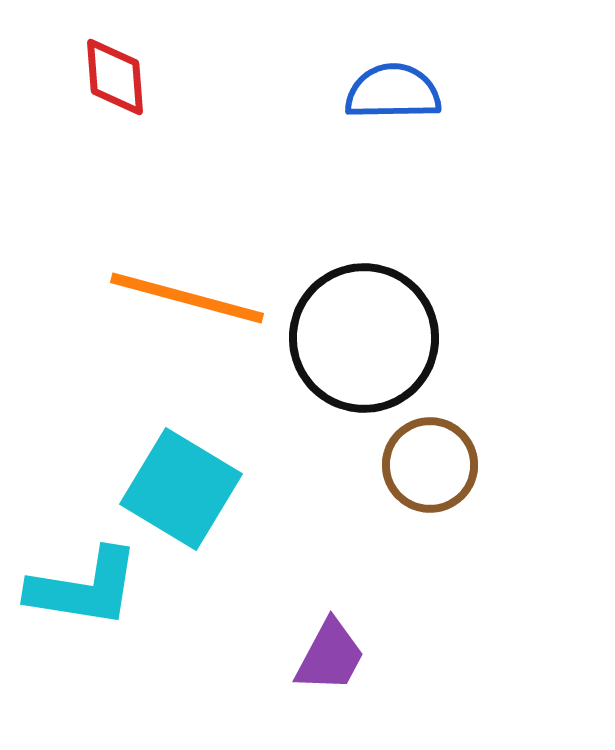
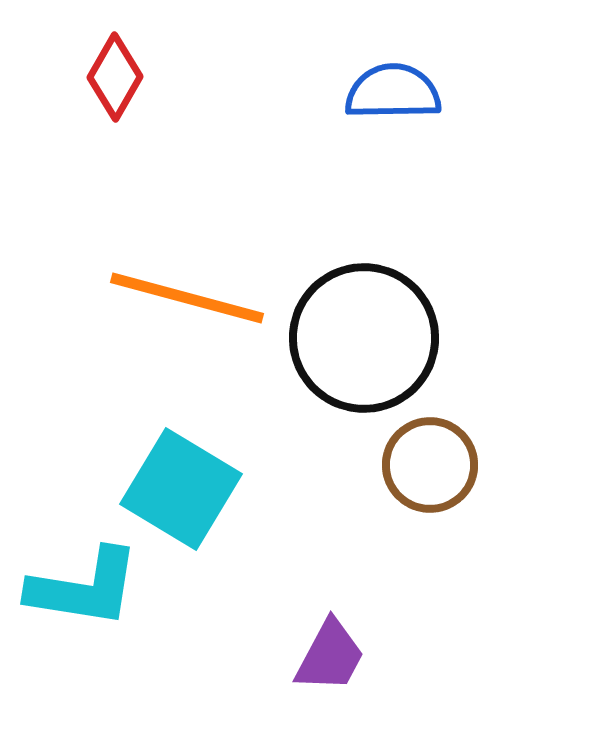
red diamond: rotated 34 degrees clockwise
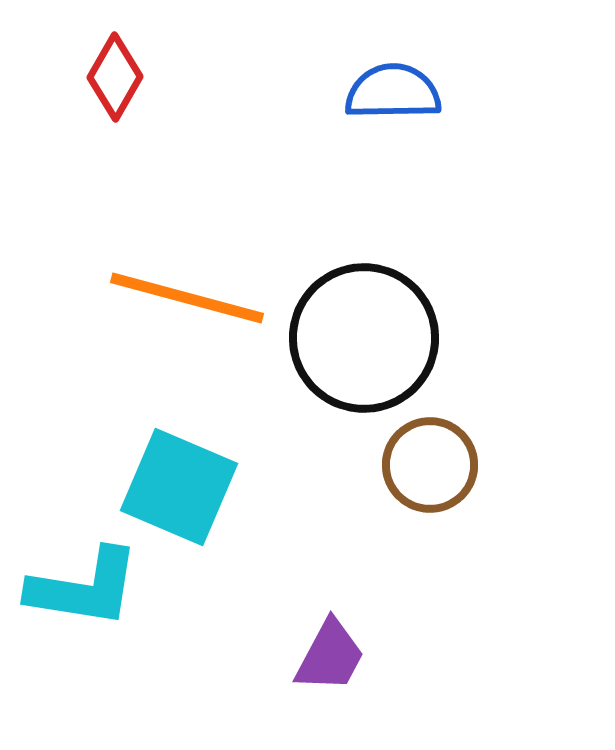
cyan square: moved 2 px left, 2 px up; rotated 8 degrees counterclockwise
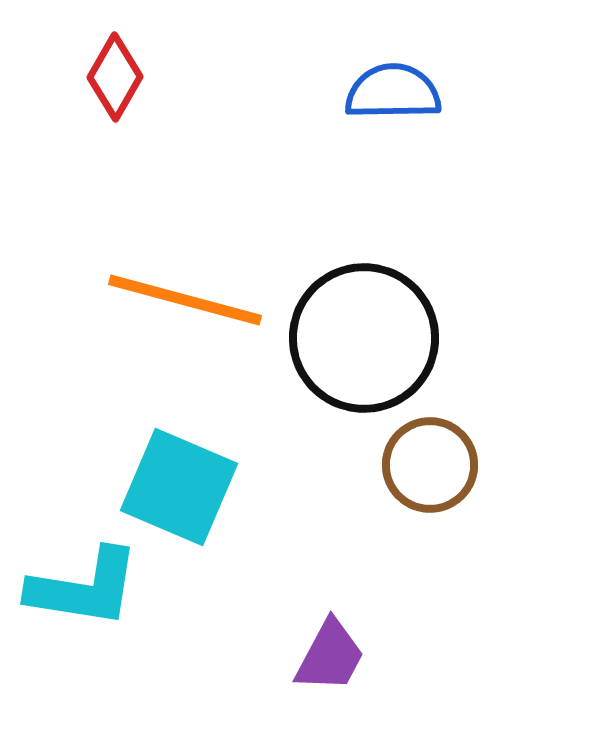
orange line: moved 2 px left, 2 px down
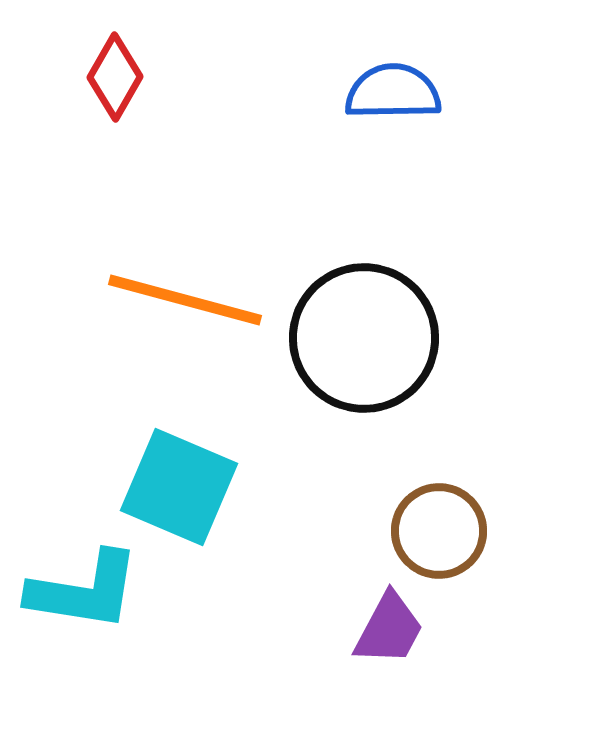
brown circle: moved 9 px right, 66 px down
cyan L-shape: moved 3 px down
purple trapezoid: moved 59 px right, 27 px up
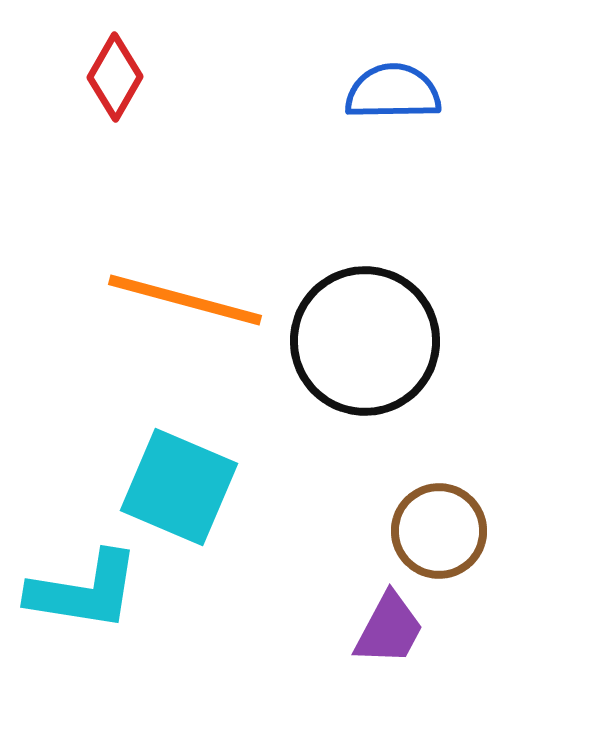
black circle: moved 1 px right, 3 px down
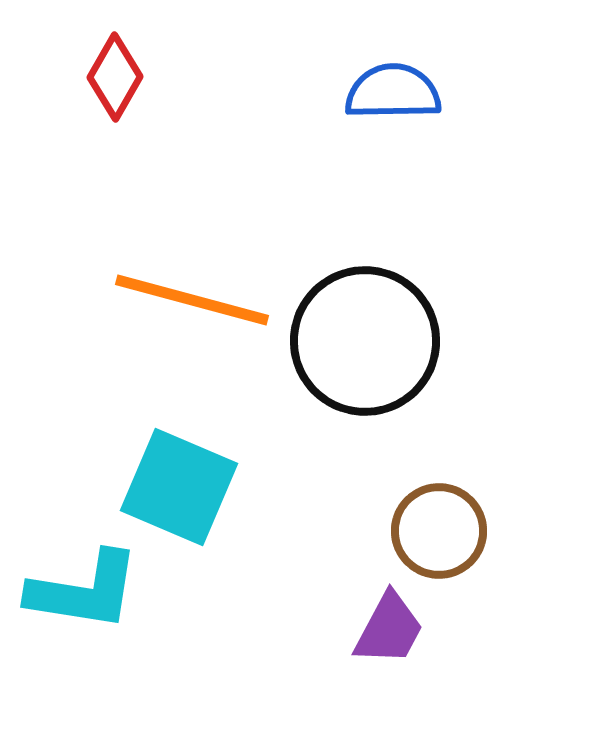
orange line: moved 7 px right
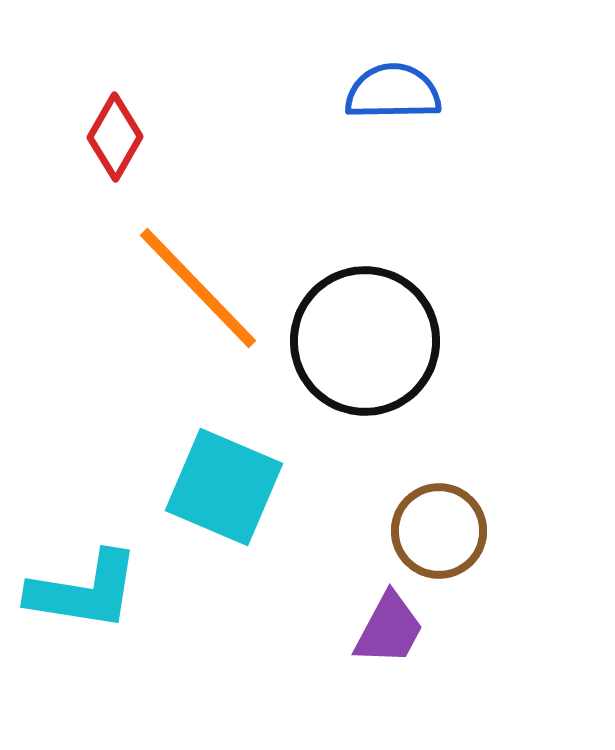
red diamond: moved 60 px down
orange line: moved 6 px right, 12 px up; rotated 31 degrees clockwise
cyan square: moved 45 px right
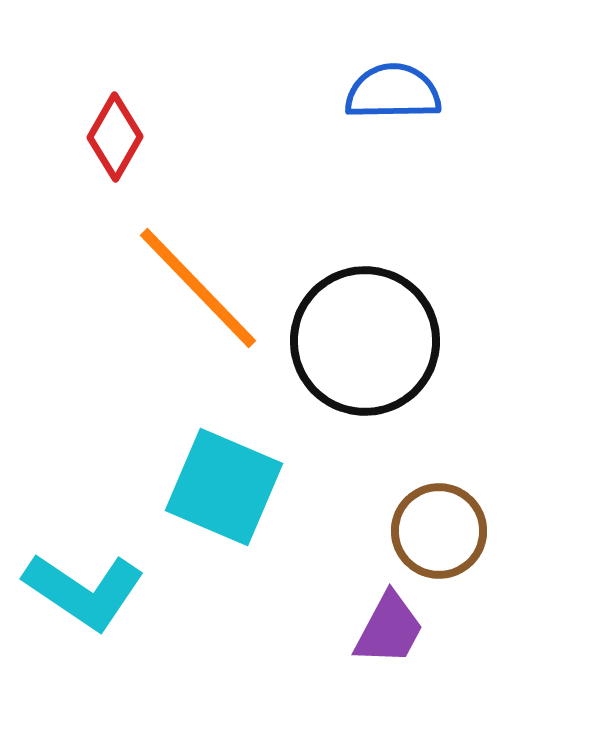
cyan L-shape: rotated 25 degrees clockwise
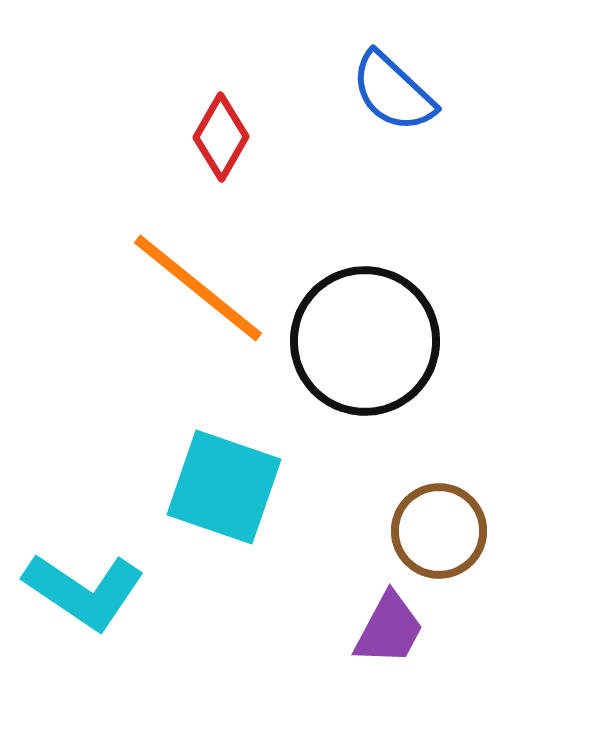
blue semicircle: rotated 136 degrees counterclockwise
red diamond: moved 106 px right
orange line: rotated 7 degrees counterclockwise
cyan square: rotated 4 degrees counterclockwise
